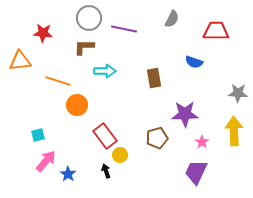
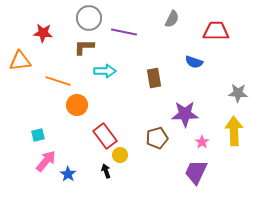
purple line: moved 3 px down
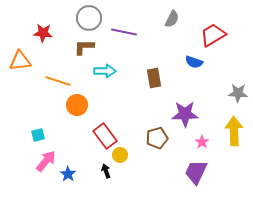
red trapezoid: moved 3 px left, 4 px down; rotated 32 degrees counterclockwise
